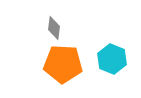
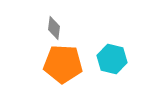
cyan hexagon: rotated 8 degrees counterclockwise
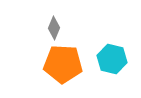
gray diamond: rotated 15 degrees clockwise
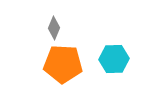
cyan hexagon: moved 2 px right; rotated 16 degrees counterclockwise
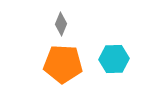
gray diamond: moved 7 px right, 4 px up
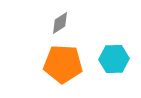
gray diamond: moved 1 px left, 1 px up; rotated 35 degrees clockwise
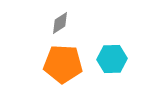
cyan hexagon: moved 2 px left
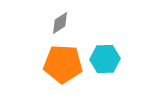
cyan hexagon: moved 7 px left
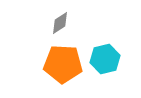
cyan hexagon: rotated 12 degrees counterclockwise
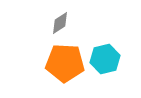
orange pentagon: moved 2 px right, 1 px up
